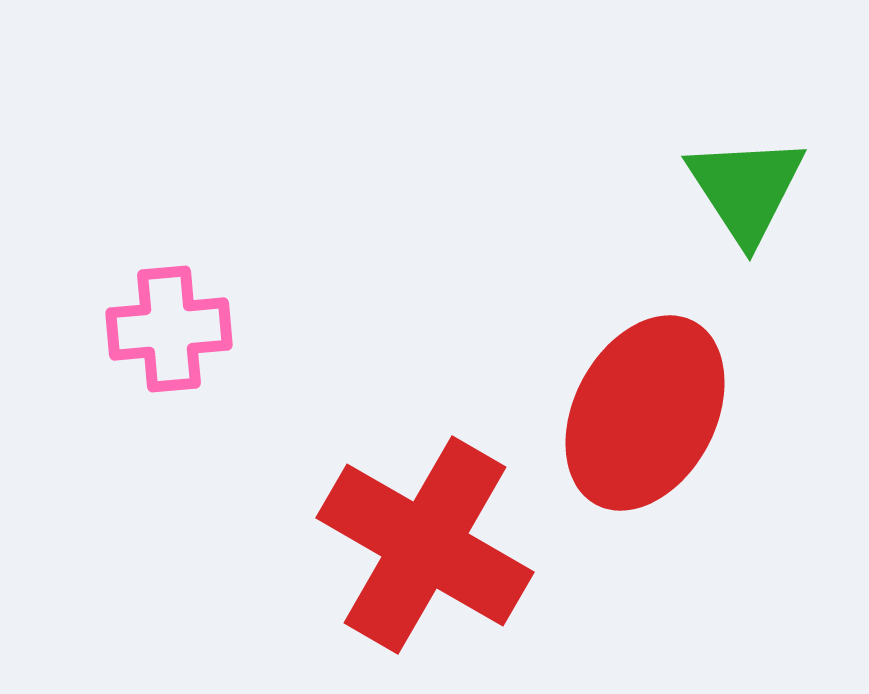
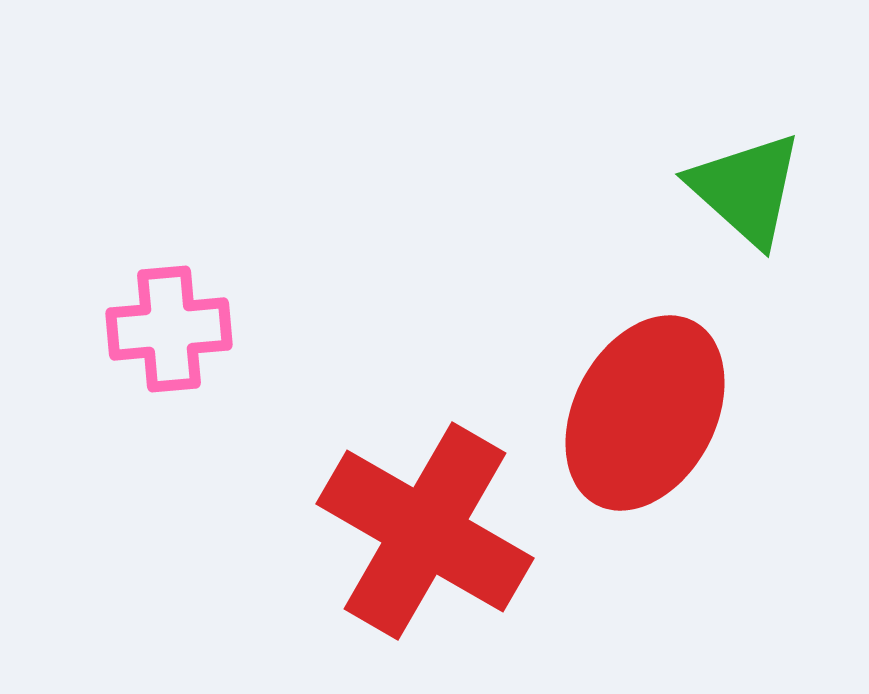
green triangle: rotated 15 degrees counterclockwise
red cross: moved 14 px up
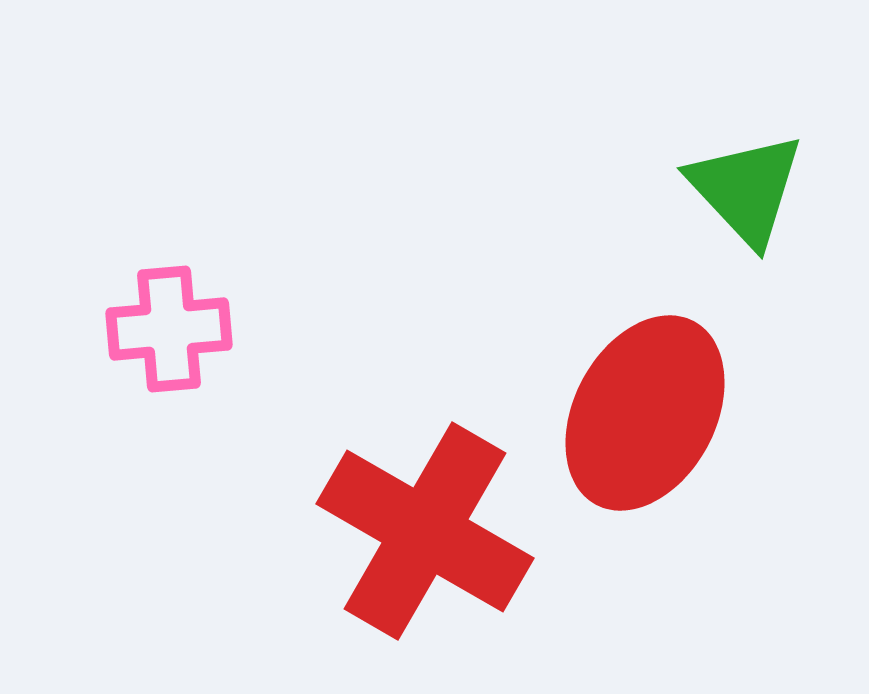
green triangle: rotated 5 degrees clockwise
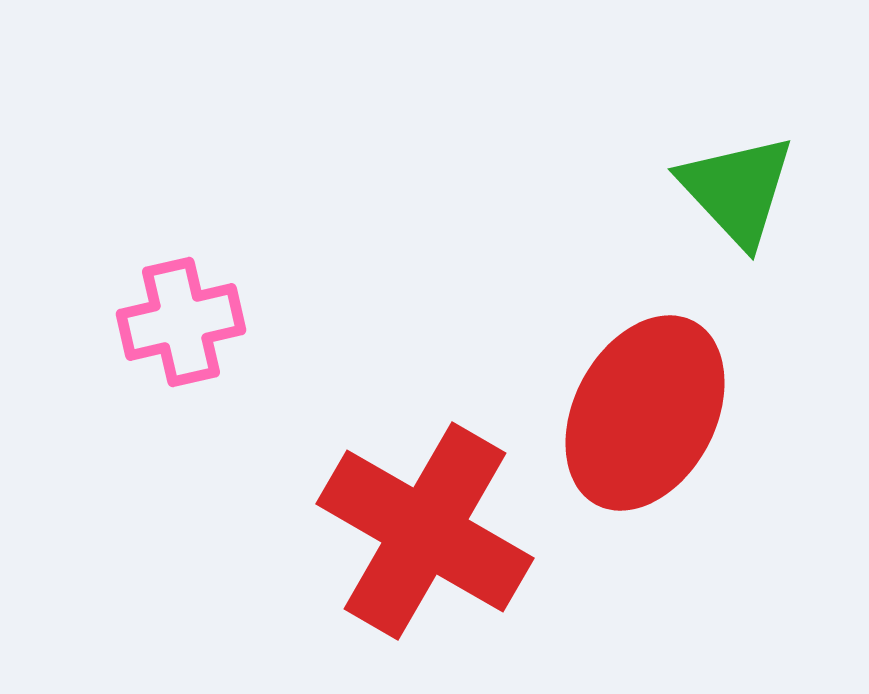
green triangle: moved 9 px left, 1 px down
pink cross: moved 12 px right, 7 px up; rotated 8 degrees counterclockwise
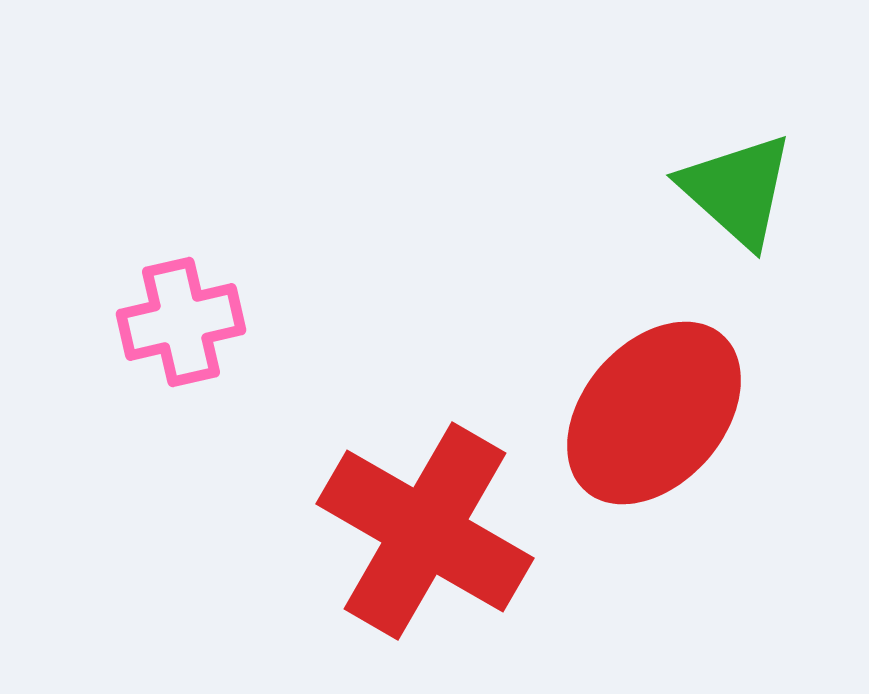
green triangle: rotated 5 degrees counterclockwise
red ellipse: moved 9 px right; rotated 13 degrees clockwise
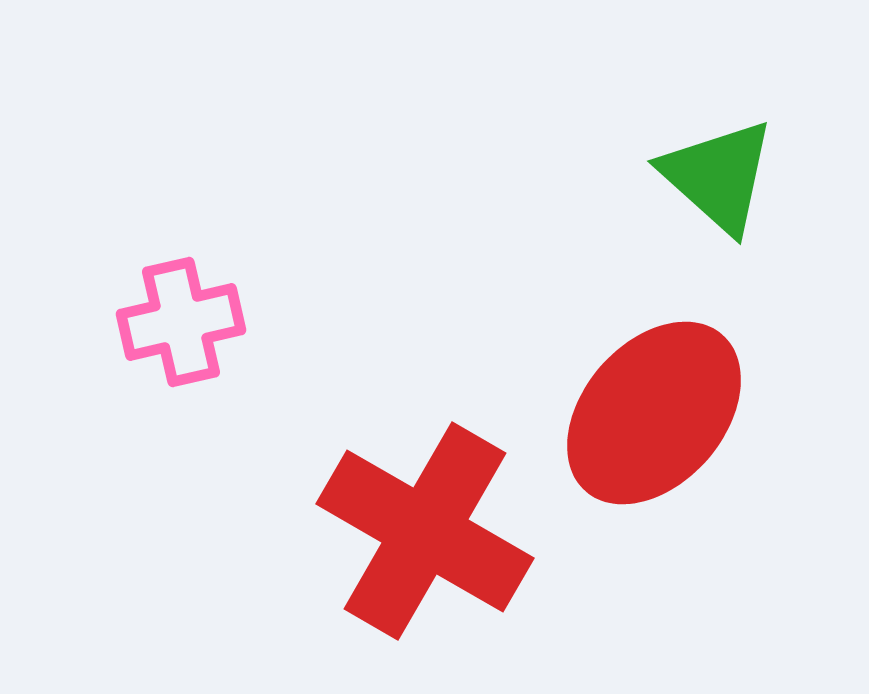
green triangle: moved 19 px left, 14 px up
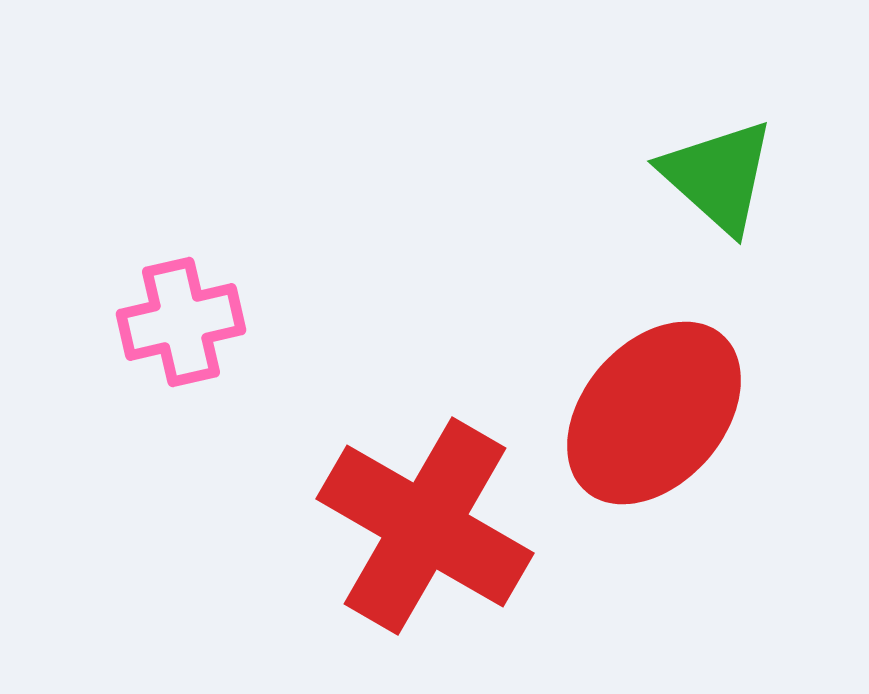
red cross: moved 5 px up
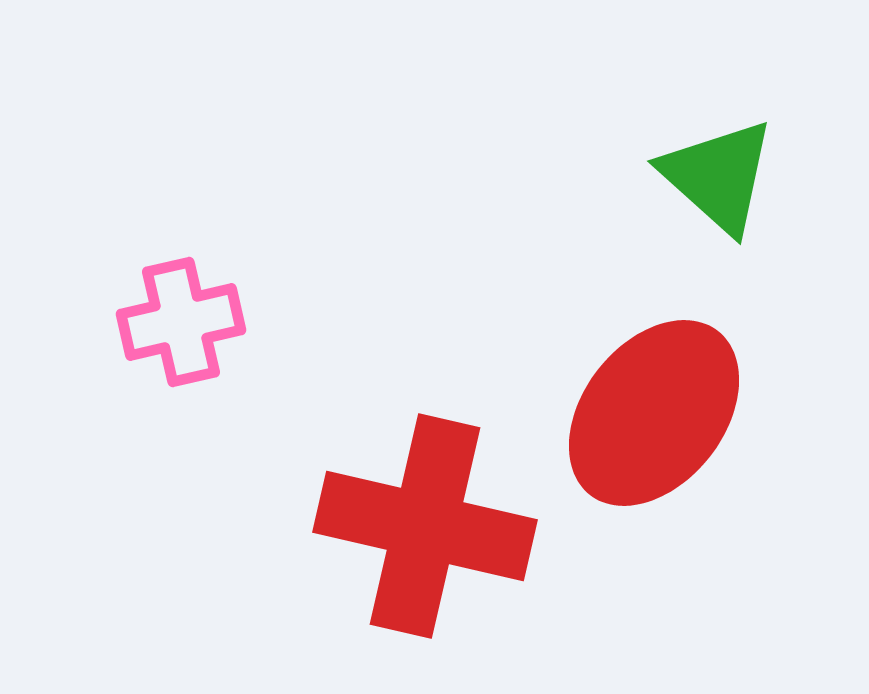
red ellipse: rotated 3 degrees counterclockwise
red cross: rotated 17 degrees counterclockwise
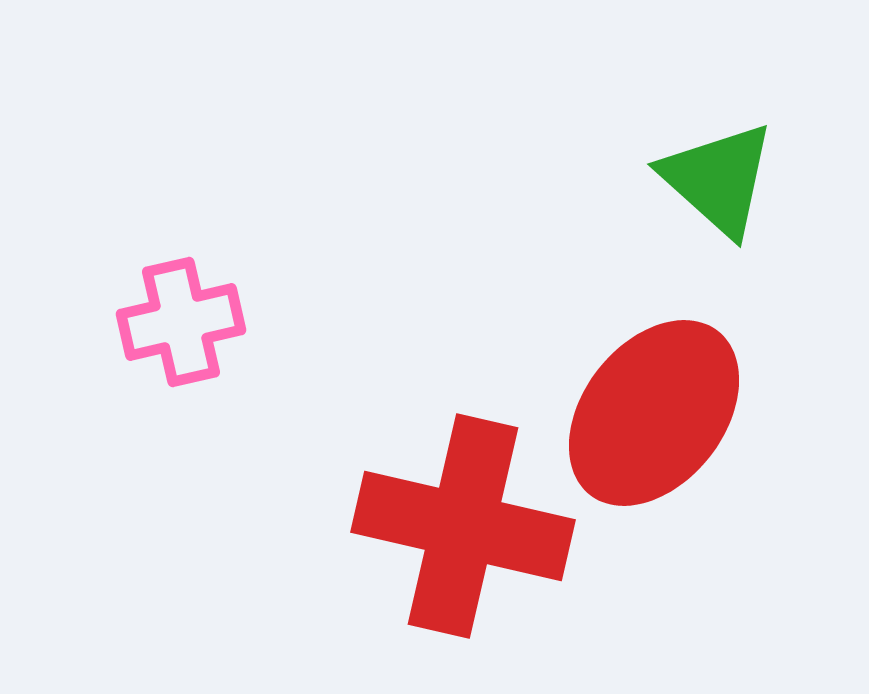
green triangle: moved 3 px down
red cross: moved 38 px right
